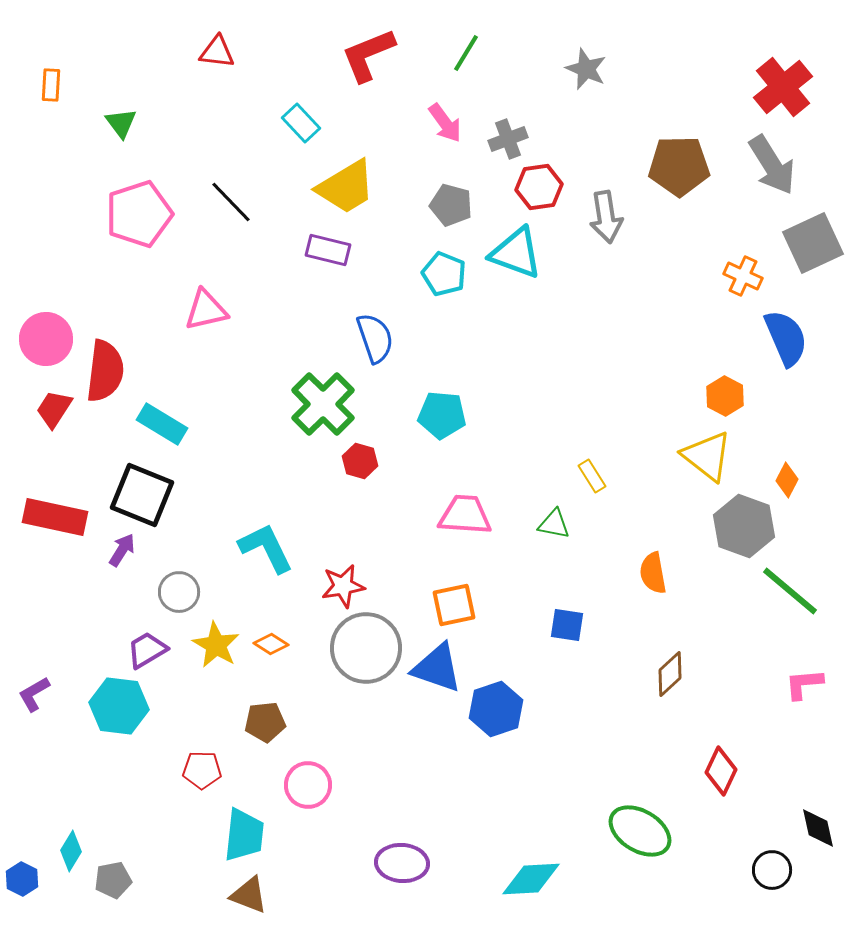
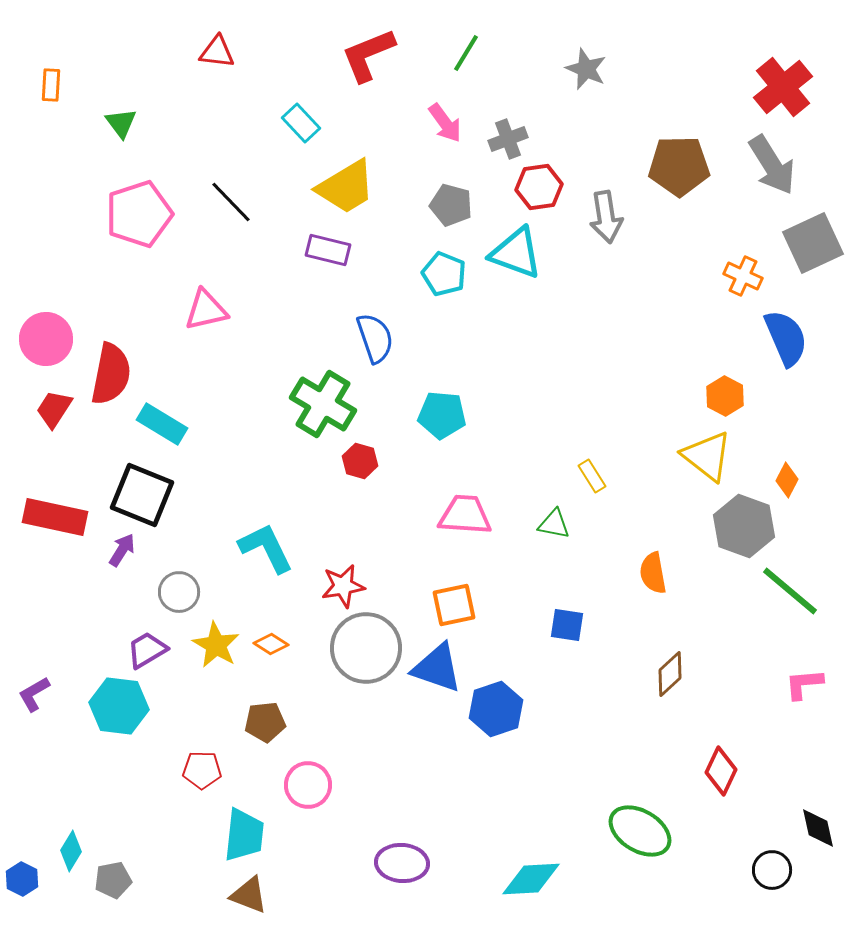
red semicircle at (105, 371): moved 6 px right, 3 px down; rotated 4 degrees clockwise
green cross at (323, 404): rotated 14 degrees counterclockwise
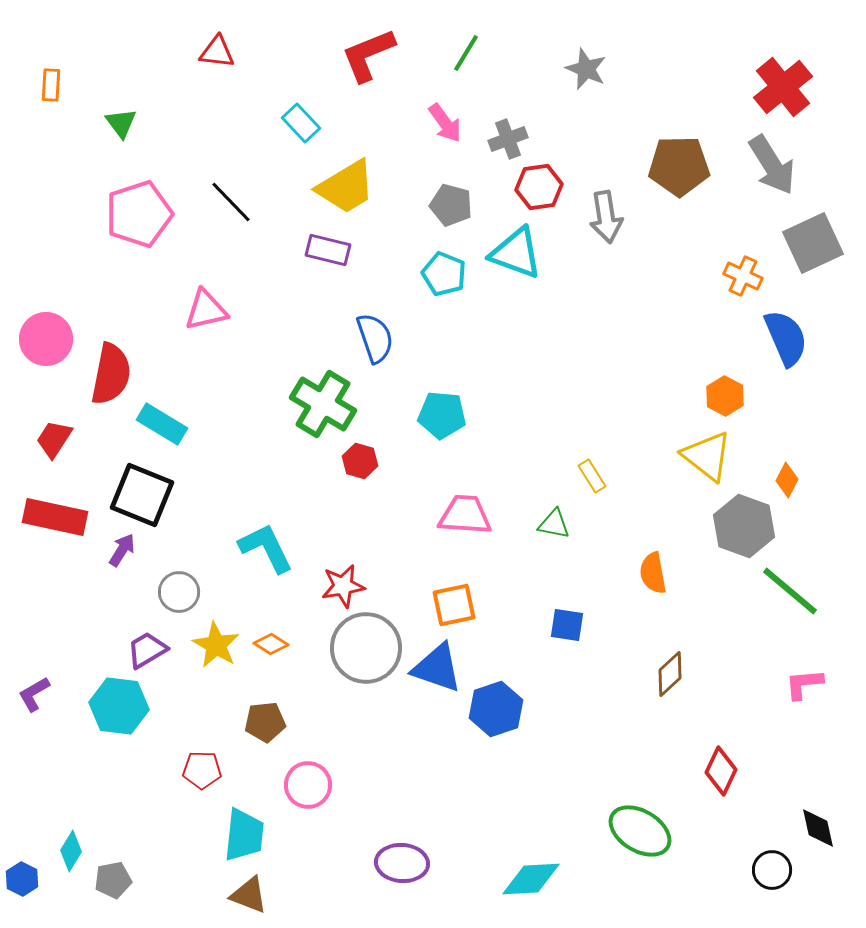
red trapezoid at (54, 409): moved 30 px down
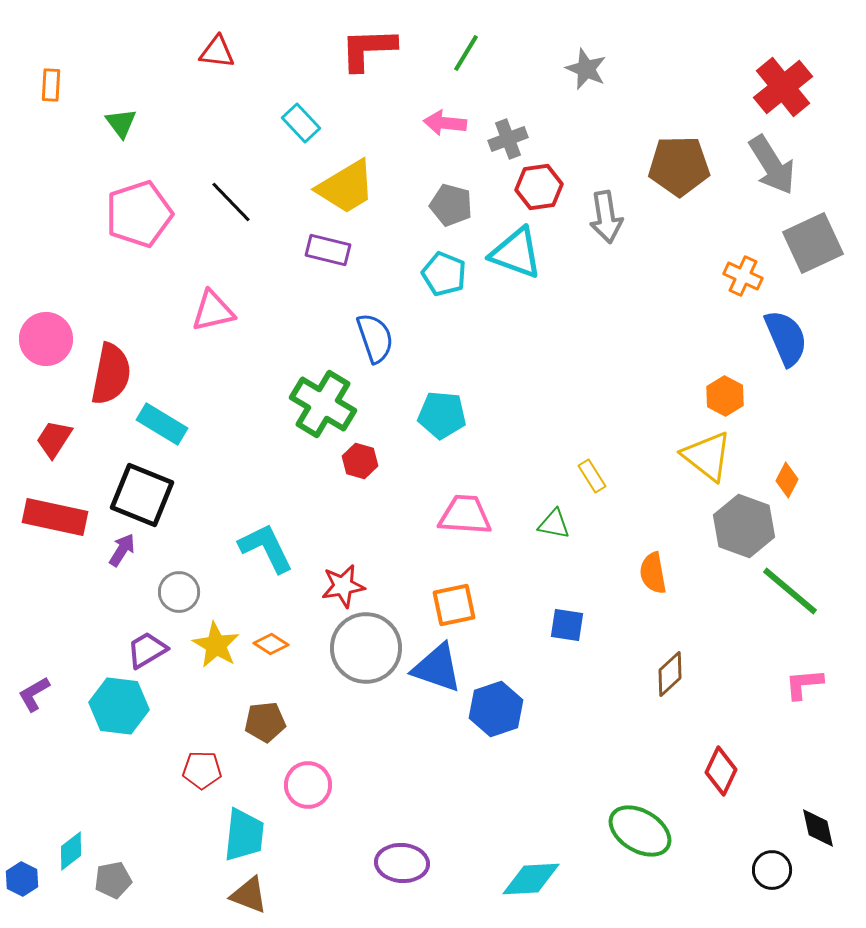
red L-shape at (368, 55): moved 6 px up; rotated 20 degrees clockwise
pink arrow at (445, 123): rotated 132 degrees clockwise
pink triangle at (206, 310): moved 7 px right, 1 px down
cyan diamond at (71, 851): rotated 21 degrees clockwise
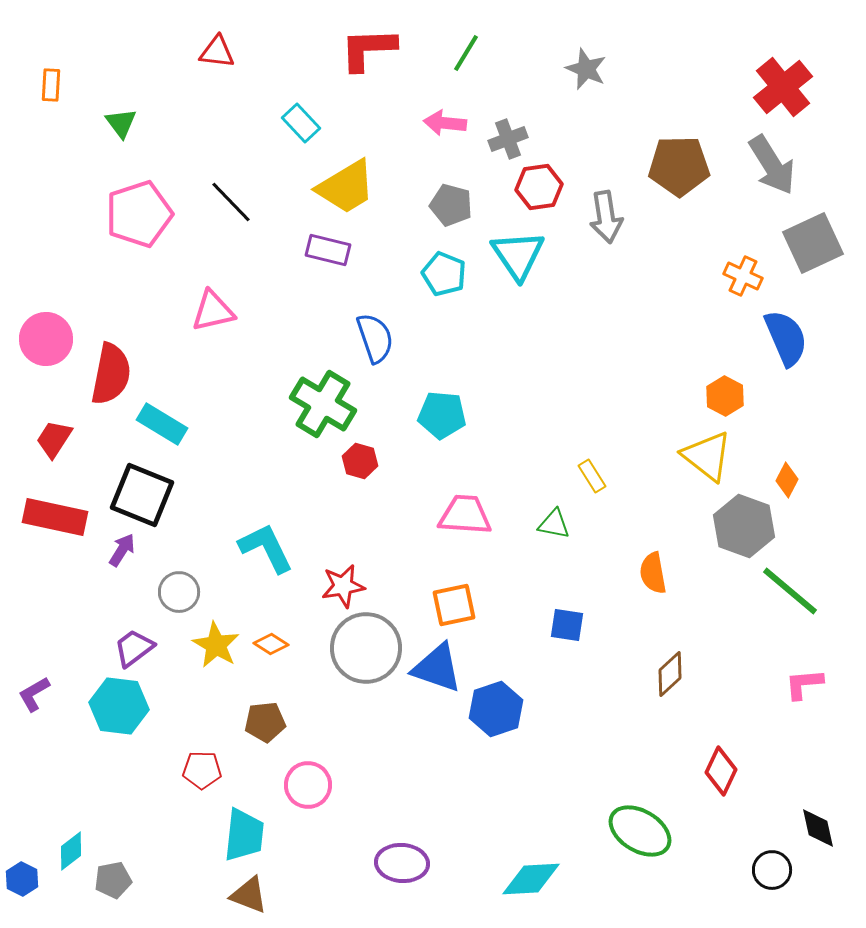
cyan triangle at (516, 253): moved 2 px right, 2 px down; rotated 36 degrees clockwise
purple trapezoid at (147, 650): moved 13 px left, 2 px up; rotated 6 degrees counterclockwise
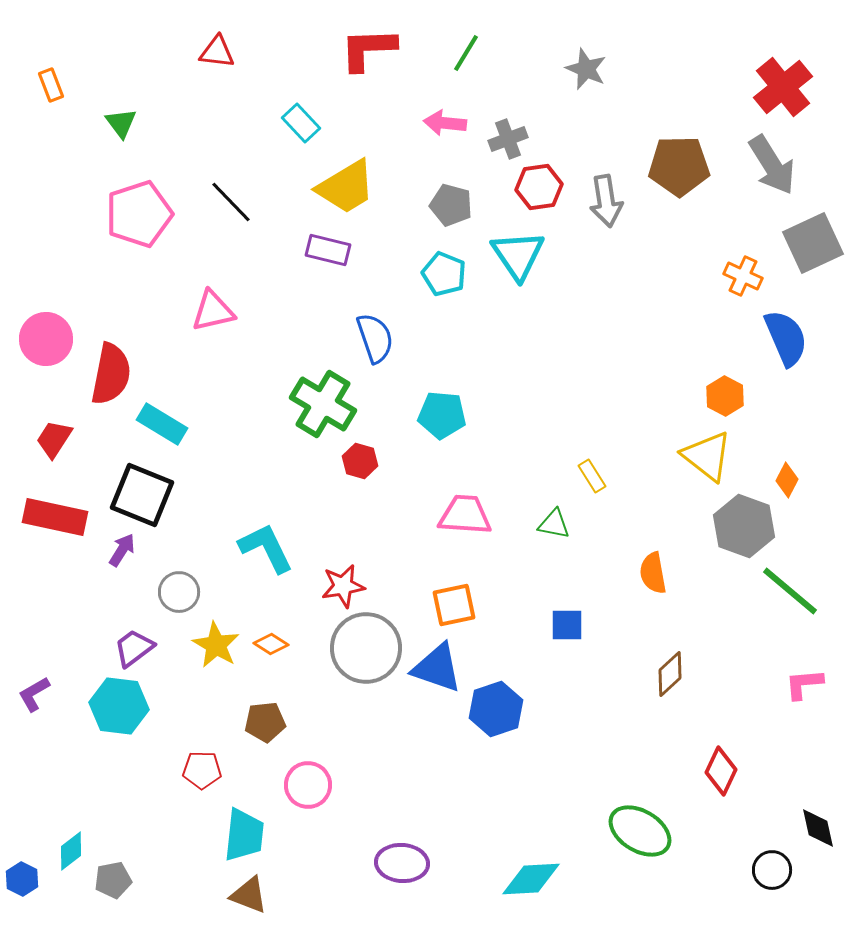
orange rectangle at (51, 85): rotated 24 degrees counterclockwise
gray arrow at (606, 217): moved 16 px up
blue square at (567, 625): rotated 9 degrees counterclockwise
